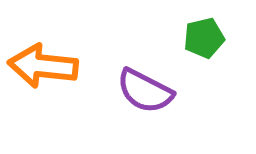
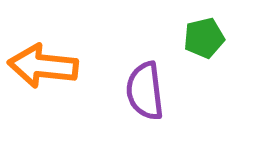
purple semicircle: rotated 56 degrees clockwise
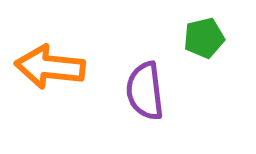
orange arrow: moved 7 px right, 1 px down
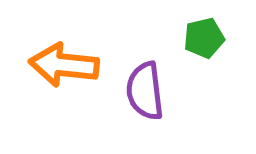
orange arrow: moved 14 px right, 2 px up
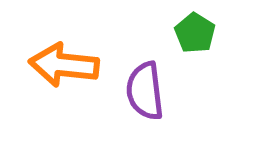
green pentagon: moved 9 px left, 5 px up; rotated 27 degrees counterclockwise
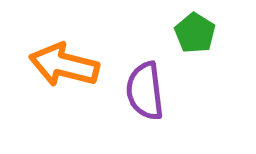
orange arrow: rotated 8 degrees clockwise
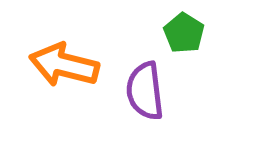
green pentagon: moved 11 px left
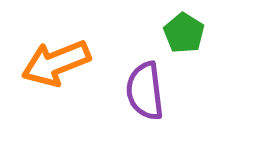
orange arrow: moved 8 px left, 2 px up; rotated 36 degrees counterclockwise
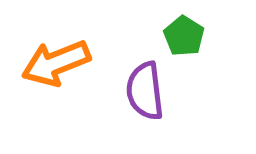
green pentagon: moved 3 px down
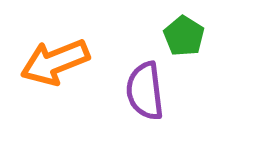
orange arrow: moved 1 px left, 1 px up
